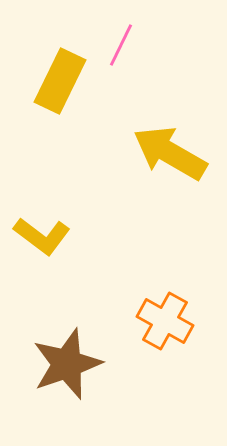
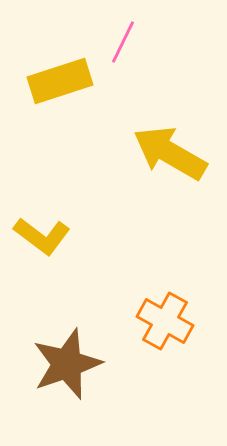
pink line: moved 2 px right, 3 px up
yellow rectangle: rotated 46 degrees clockwise
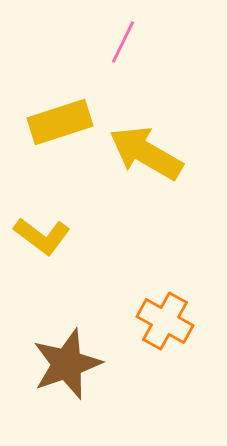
yellow rectangle: moved 41 px down
yellow arrow: moved 24 px left
